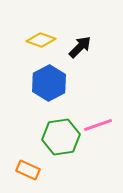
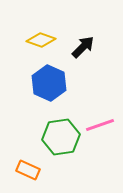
black arrow: moved 3 px right
blue hexagon: rotated 8 degrees counterclockwise
pink line: moved 2 px right
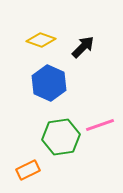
orange rectangle: rotated 50 degrees counterclockwise
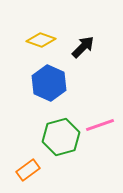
green hexagon: rotated 6 degrees counterclockwise
orange rectangle: rotated 10 degrees counterclockwise
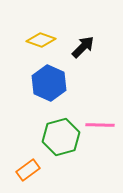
pink line: rotated 20 degrees clockwise
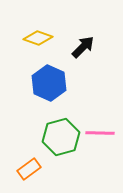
yellow diamond: moved 3 px left, 2 px up
pink line: moved 8 px down
orange rectangle: moved 1 px right, 1 px up
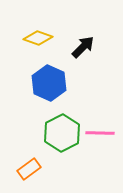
green hexagon: moved 1 px right, 4 px up; rotated 12 degrees counterclockwise
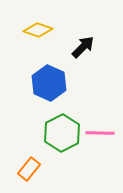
yellow diamond: moved 8 px up
orange rectangle: rotated 15 degrees counterclockwise
